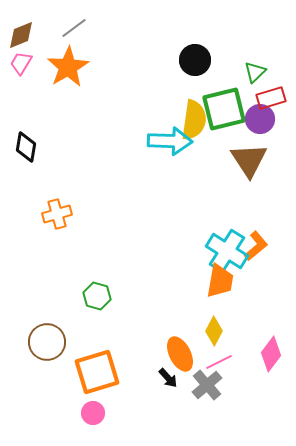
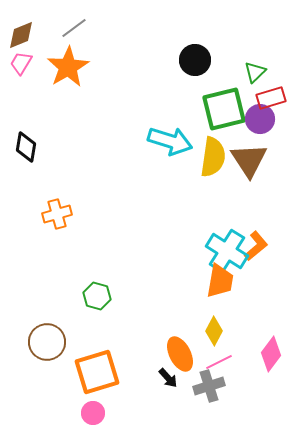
yellow semicircle: moved 19 px right, 37 px down
cyan arrow: rotated 15 degrees clockwise
gray cross: moved 2 px right, 1 px down; rotated 24 degrees clockwise
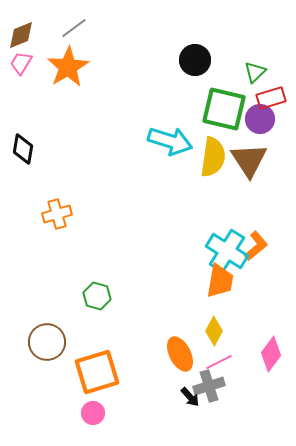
green square: rotated 27 degrees clockwise
black diamond: moved 3 px left, 2 px down
black arrow: moved 22 px right, 19 px down
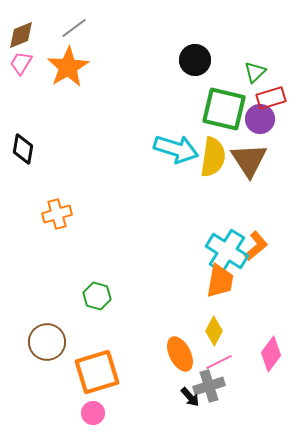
cyan arrow: moved 6 px right, 8 px down
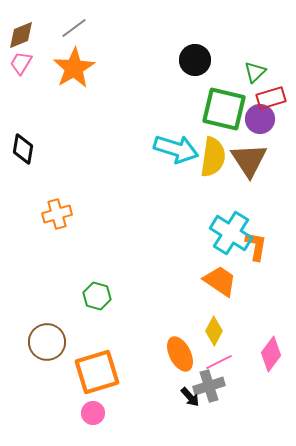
orange star: moved 6 px right, 1 px down
orange L-shape: rotated 40 degrees counterclockwise
cyan cross: moved 4 px right, 18 px up
orange trapezoid: rotated 66 degrees counterclockwise
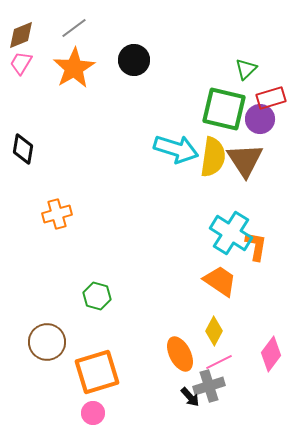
black circle: moved 61 px left
green triangle: moved 9 px left, 3 px up
brown triangle: moved 4 px left
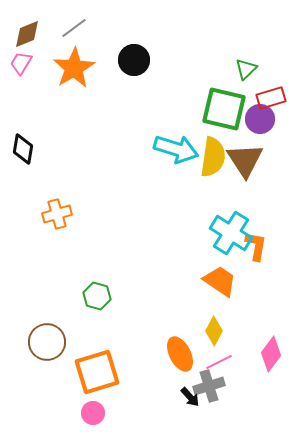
brown diamond: moved 6 px right, 1 px up
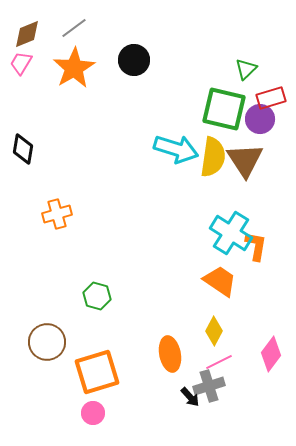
orange ellipse: moved 10 px left; rotated 16 degrees clockwise
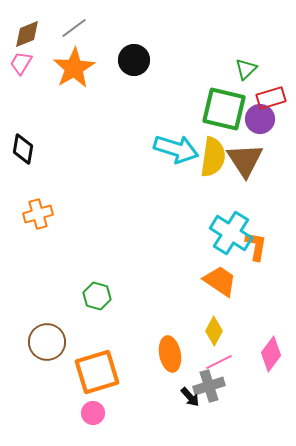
orange cross: moved 19 px left
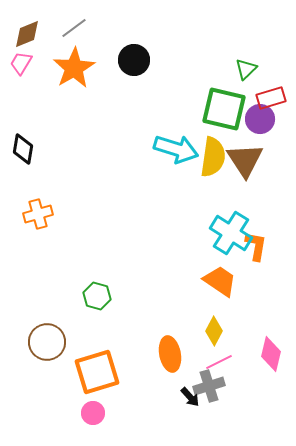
pink diamond: rotated 24 degrees counterclockwise
